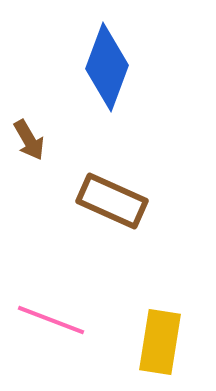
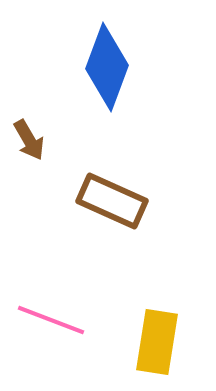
yellow rectangle: moved 3 px left
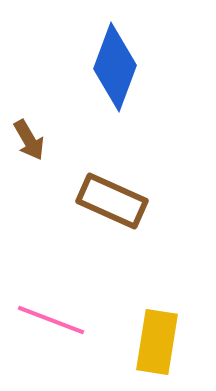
blue diamond: moved 8 px right
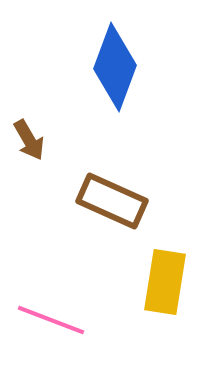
yellow rectangle: moved 8 px right, 60 px up
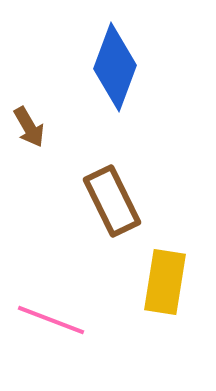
brown arrow: moved 13 px up
brown rectangle: rotated 40 degrees clockwise
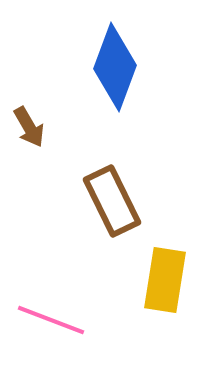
yellow rectangle: moved 2 px up
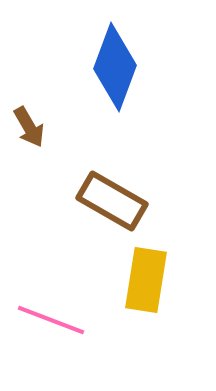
brown rectangle: rotated 34 degrees counterclockwise
yellow rectangle: moved 19 px left
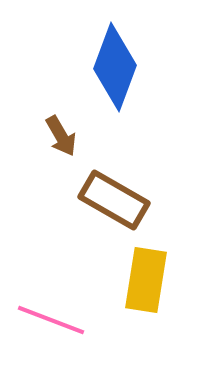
brown arrow: moved 32 px right, 9 px down
brown rectangle: moved 2 px right, 1 px up
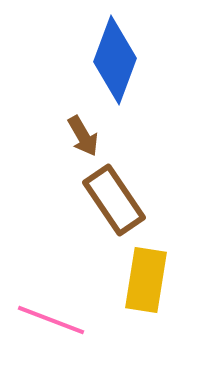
blue diamond: moved 7 px up
brown arrow: moved 22 px right
brown rectangle: rotated 26 degrees clockwise
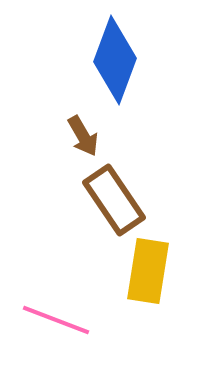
yellow rectangle: moved 2 px right, 9 px up
pink line: moved 5 px right
